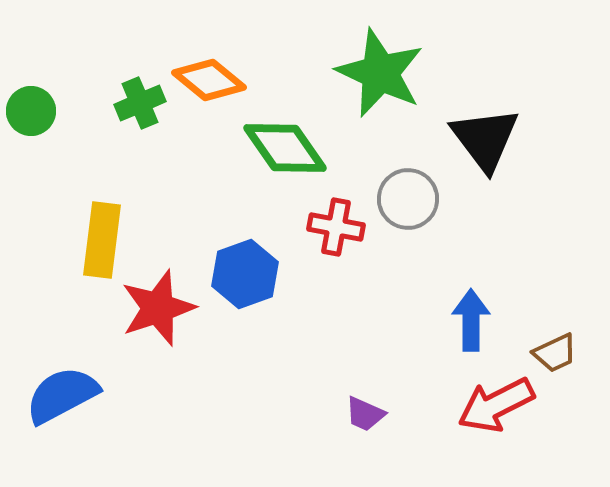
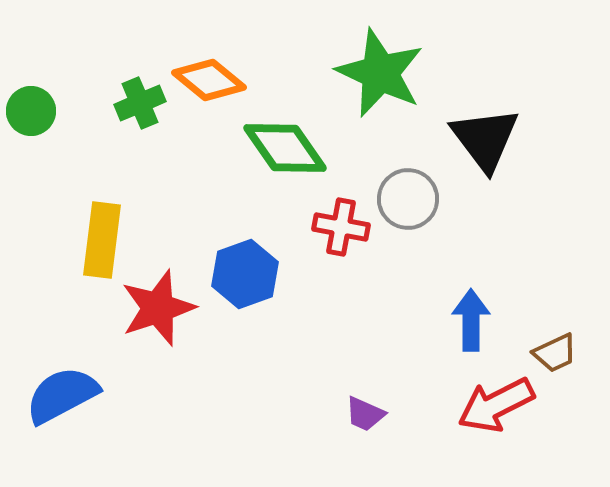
red cross: moved 5 px right
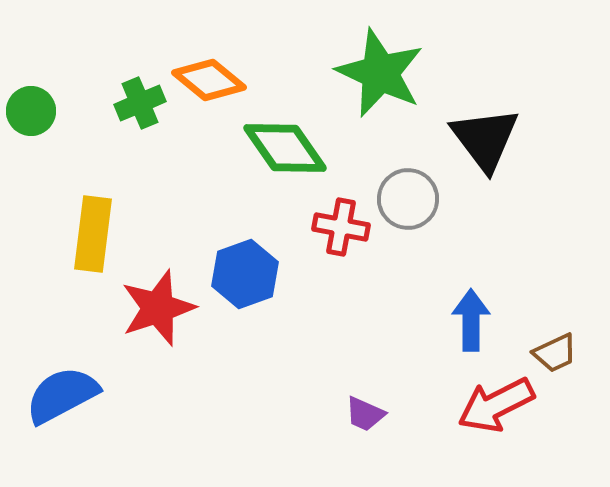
yellow rectangle: moved 9 px left, 6 px up
